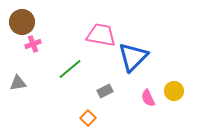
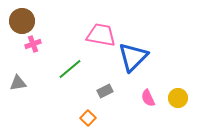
brown circle: moved 1 px up
yellow circle: moved 4 px right, 7 px down
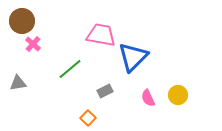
pink cross: rotated 28 degrees counterclockwise
yellow circle: moved 3 px up
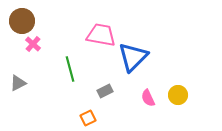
green line: rotated 65 degrees counterclockwise
gray triangle: rotated 18 degrees counterclockwise
orange square: rotated 21 degrees clockwise
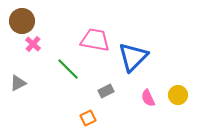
pink trapezoid: moved 6 px left, 5 px down
green line: moved 2 px left; rotated 30 degrees counterclockwise
gray rectangle: moved 1 px right
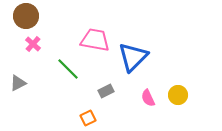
brown circle: moved 4 px right, 5 px up
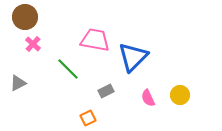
brown circle: moved 1 px left, 1 px down
yellow circle: moved 2 px right
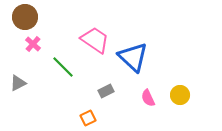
pink trapezoid: rotated 24 degrees clockwise
blue triangle: rotated 32 degrees counterclockwise
green line: moved 5 px left, 2 px up
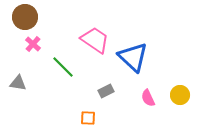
gray triangle: rotated 36 degrees clockwise
orange square: rotated 28 degrees clockwise
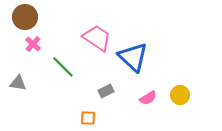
pink trapezoid: moved 2 px right, 2 px up
pink semicircle: rotated 96 degrees counterclockwise
